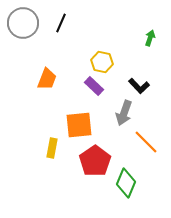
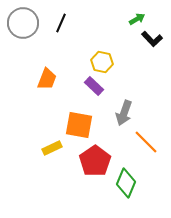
green arrow: moved 13 px left, 19 px up; rotated 42 degrees clockwise
black L-shape: moved 13 px right, 47 px up
orange square: rotated 16 degrees clockwise
yellow rectangle: rotated 54 degrees clockwise
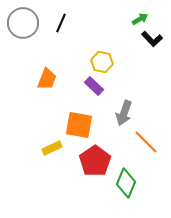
green arrow: moved 3 px right
